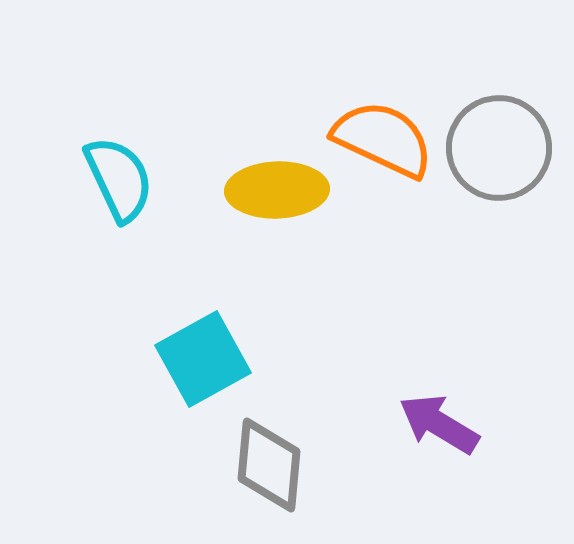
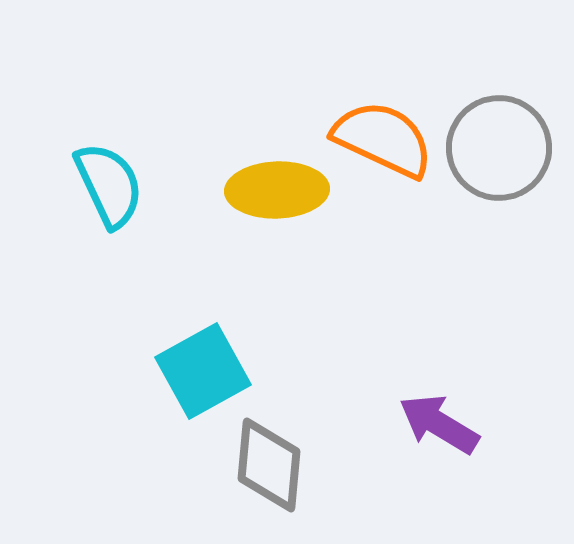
cyan semicircle: moved 10 px left, 6 px down
cyan square: moved 12 px down
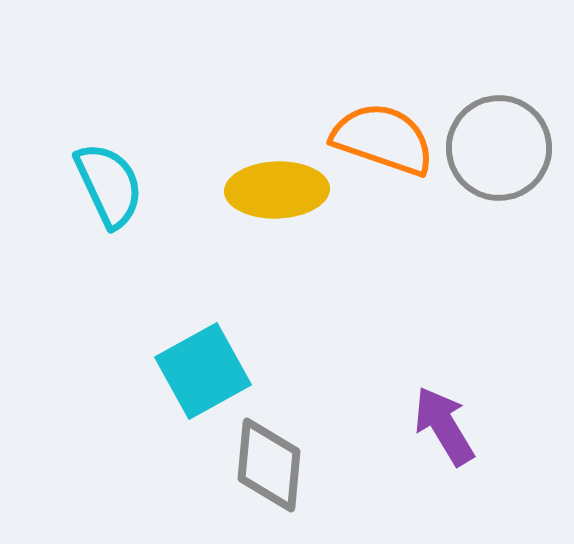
orange semicircle: rotated 6 degrees counterclockwise
purple arrow: moved 5 px right, 2 px down; rotated 28 degrees clockwise
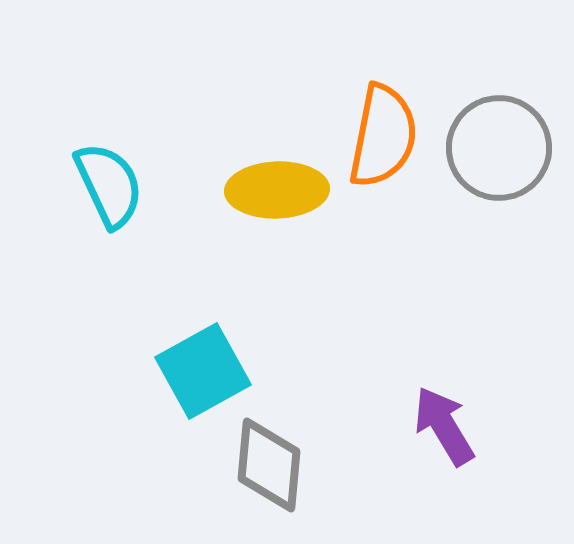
orange semicircle: moved 3 px up; rotated 82 degrees clockwise
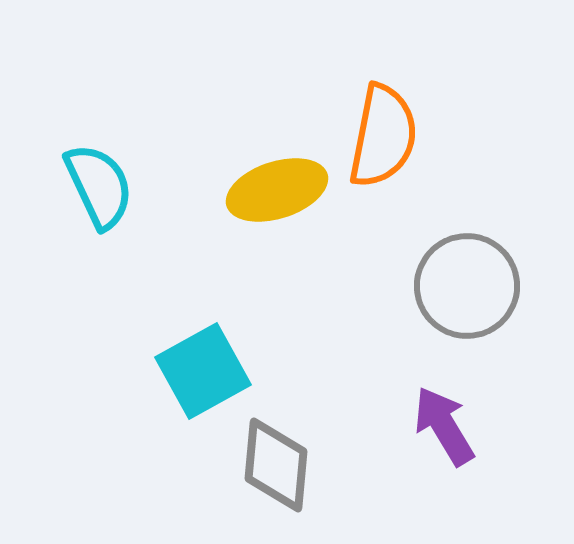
gray circle: moved 32 px left, 138 px down
cyan semicircle: moved 10 px left, 1 px down
yellow ellipse: rotated 16 degrees counterclockwise
gray diamond: moved 7 px right
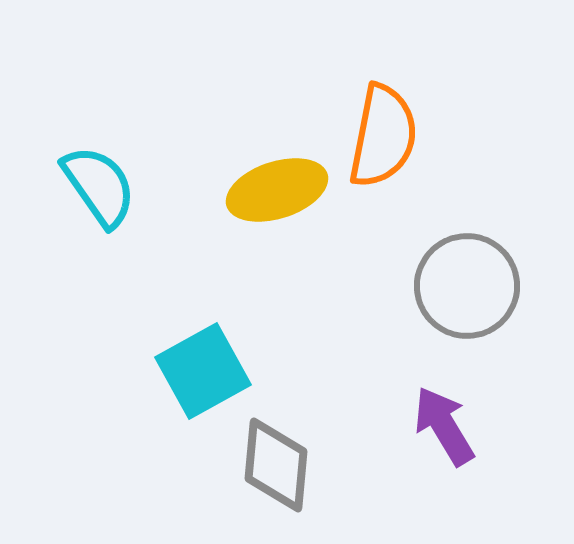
cyan semicircle: rotated 10 degrees counterclockwise
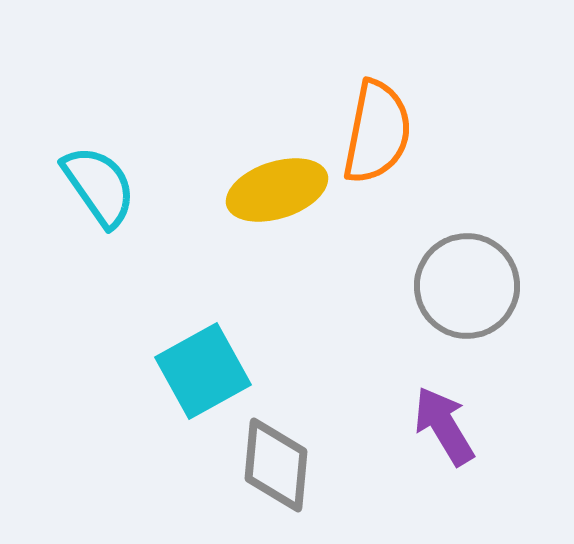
orange semicircle: moved 6 px left, 4 px up
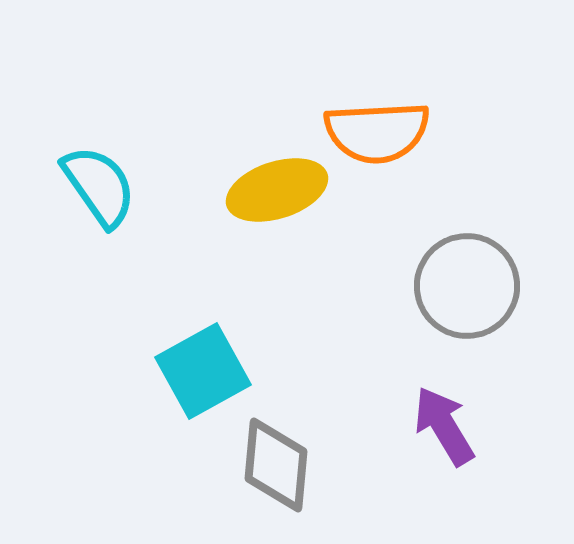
orange semicircle: rotated 76 degrees clockwise
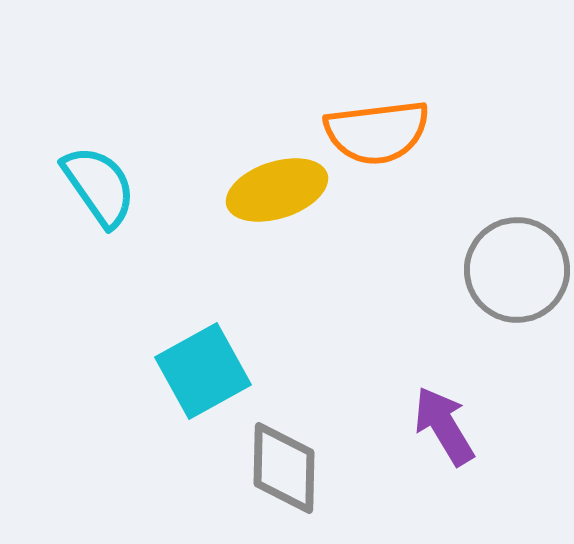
orange semicircle: rotated 4 degrees counterclockwise
gray circle: moved 50 px right, 16 px up
gray diamond: moved 8 px right, 3 px down; rotated 4 degrees counterclockwise
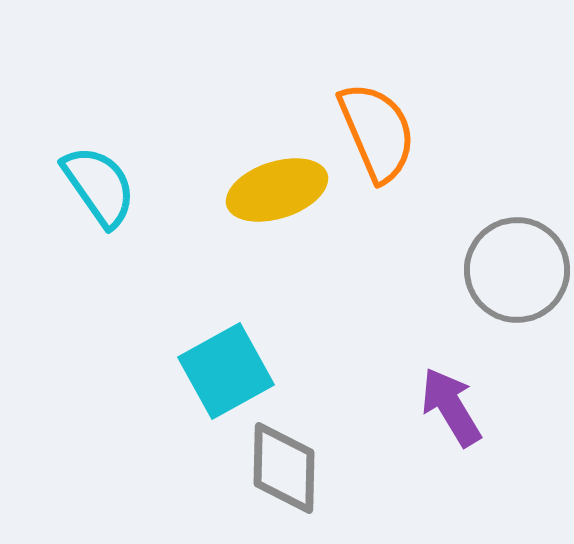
orange semicircle: rotated 106 degrees counterclockwise
cyan square: moved 23 px right
purple arrow: moved 7 px right, 19 px up
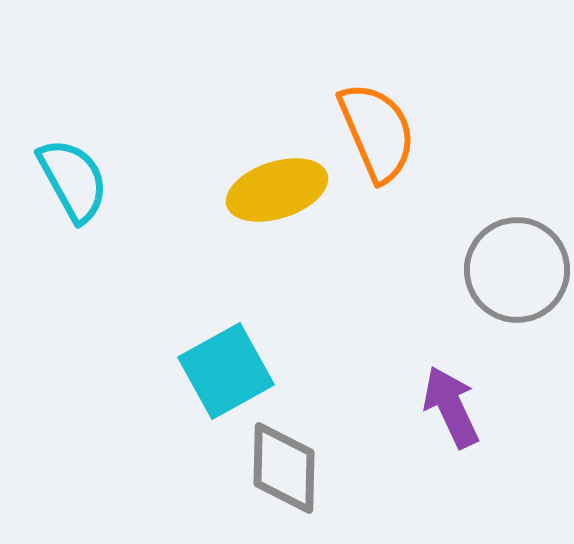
cyan semicircle: moved 26 px left, 6 px up; rotated 6 degrees clockwise
purple arrow: rotated 6 degrees clockwise
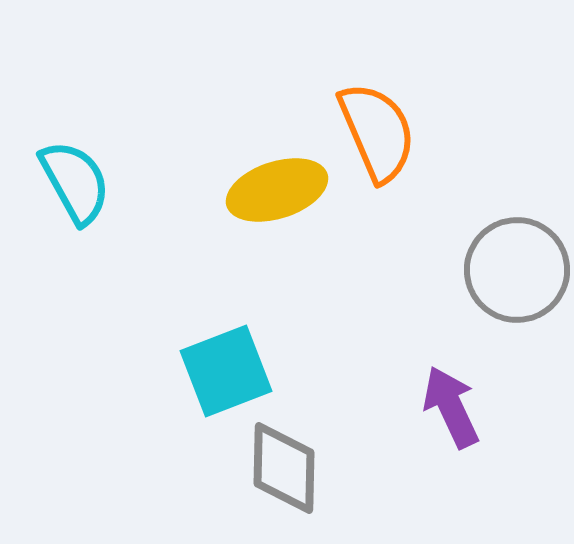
cyan semicircle: moved 2 px right, 2 px down
cyan square: rotated 8 degrees clockwise
